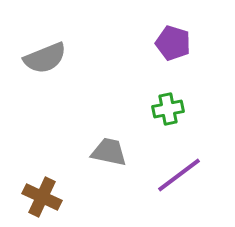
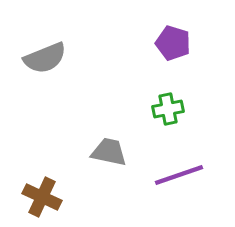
purple line: rotated 18 degrees clockwise
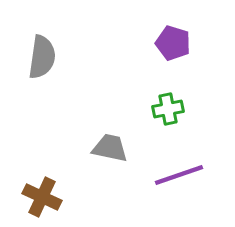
gray semicircle: moved 3 px left, 1 px up; rotated 60 degrees counterclockwise
gray trapezoid: moved 1 px right, 4 px up
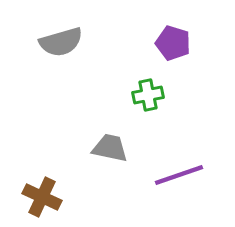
gray semicircle: moved 19 px right, 15 px up; rotated 66 degrees clockwise
green cross: moved 20 px left, 14 px up
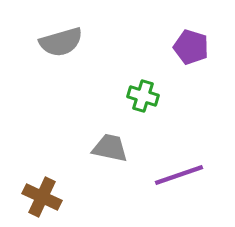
purple pentagon: moved 18 px right, 4 px down
green cross: moved 5 px left, 1 px down; rotated 28 degrees clockwise
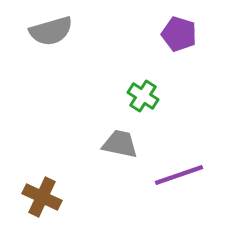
gray semicircle: moved 10 px left, 11 px up
purple pentagon: moved 12 px left, 13 px up
green cross: rotated 16 degrees clockwise
gray trapezoid: moved 10 px right, 4 px up
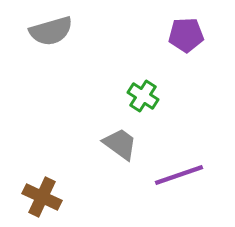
purple pentagon: moved 7 px right, 1 px down; rotated 20 degrees counterclockwise
gray trapezoid: rotated 24 degrees clockwise
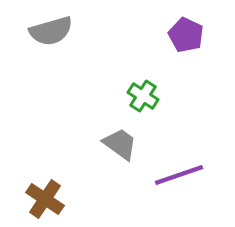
purple pentagon: rotated 28 degrees clockwise
brown cross: moved 3 px right, 2 px down; rotated 9 degrees clockwise
